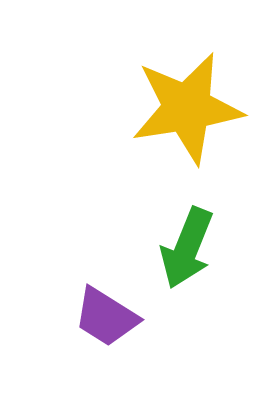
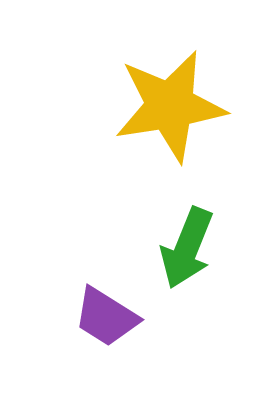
yellow star: moved 17 px left, 2 px up
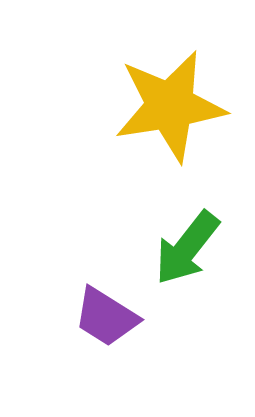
green arrow: rotated 16 degrees clockwise
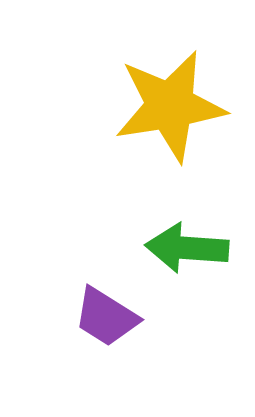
green arrow: rotated 56 degrees clockwise
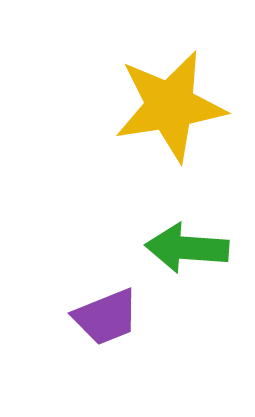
purple trapezoid: rotated 54 degrees counterclockwise
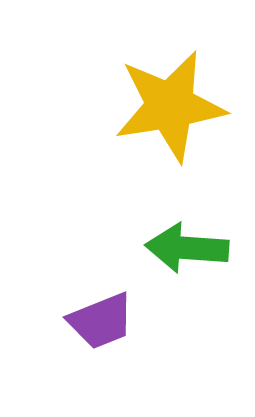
purple trapezoid: moved 5 px left, 4 px down
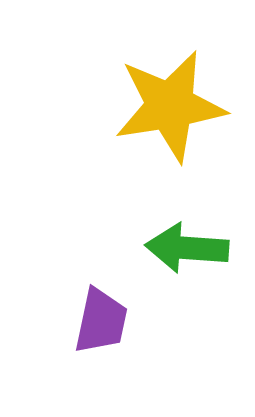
purple trapezoid: rotated 56 degrees counterclockwise
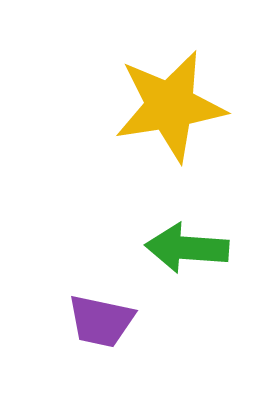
purple trapezoid: rotated 90 degrees clockwise
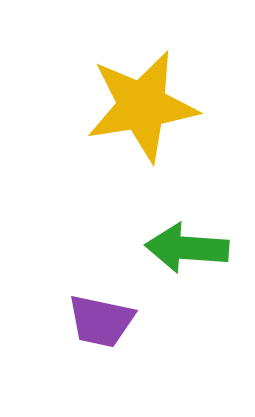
yellow star: moved 28 px left
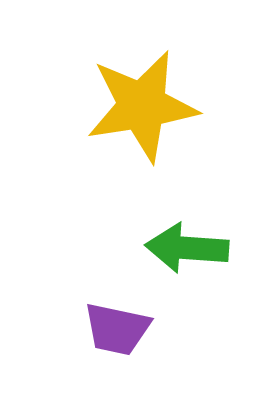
purple trapezoid: moved 16 px right, 8 px down
